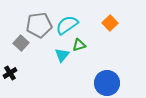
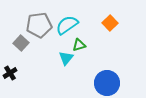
cyan triangle: moved 4 px right, 3 px down
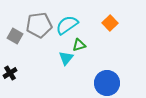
gray square: moved 6 px left, 7 px up; rotated 14 degrees counterclockwise
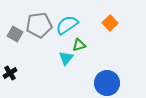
gray square: moved 2 px up
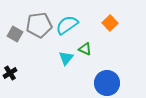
green triangle: moved 6 px right, 4 px down; rotated 40 degrees clockwise
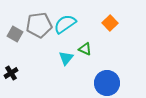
cyan semicircle: moved 2 px left, 1 px up
black cross: moved 1 px right
